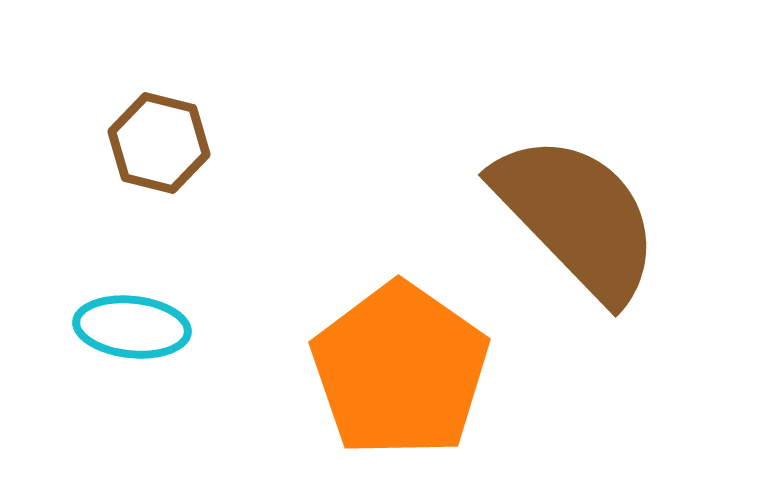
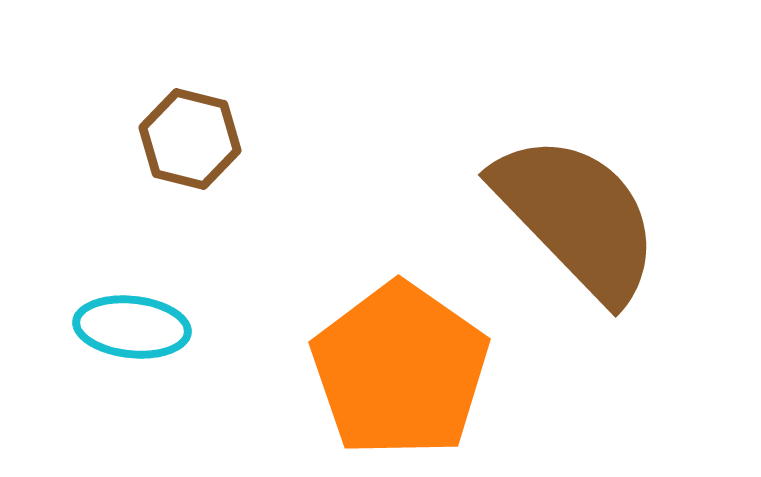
brown hexagon: moved 31 px right, 4 px up
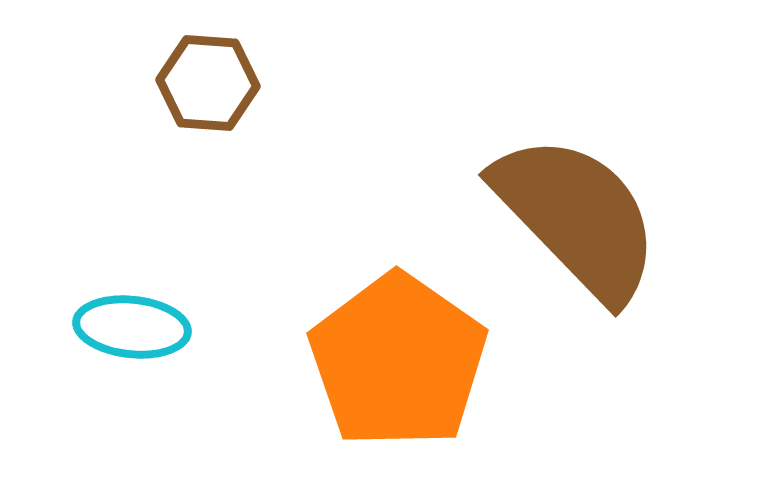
brown hexagon: moved 18 px right, 56 px up; rotated 10 degrees counterclockwise
orange pentagon: moved 2 px left, 9 px up
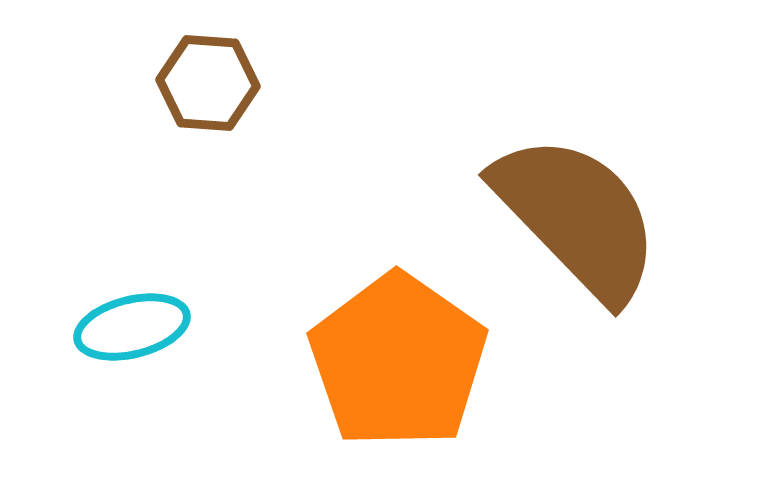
cyan ellipse: rotated 20 degrees counterclockwise
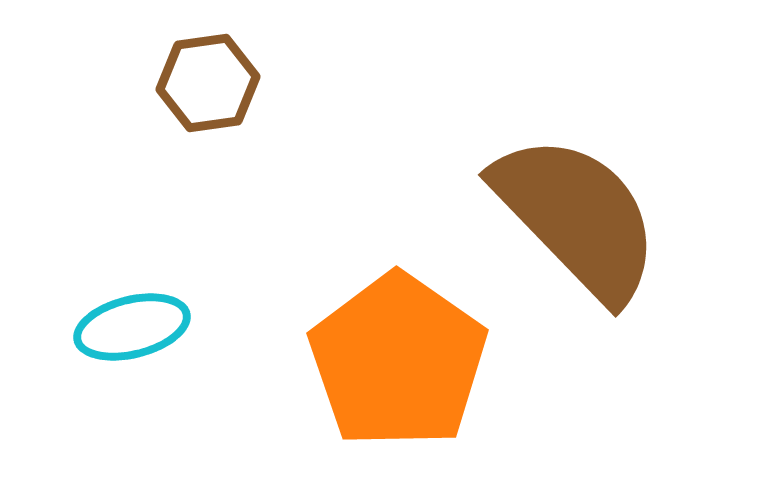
brown hexagon: rotated 12 degrees counterclockwise
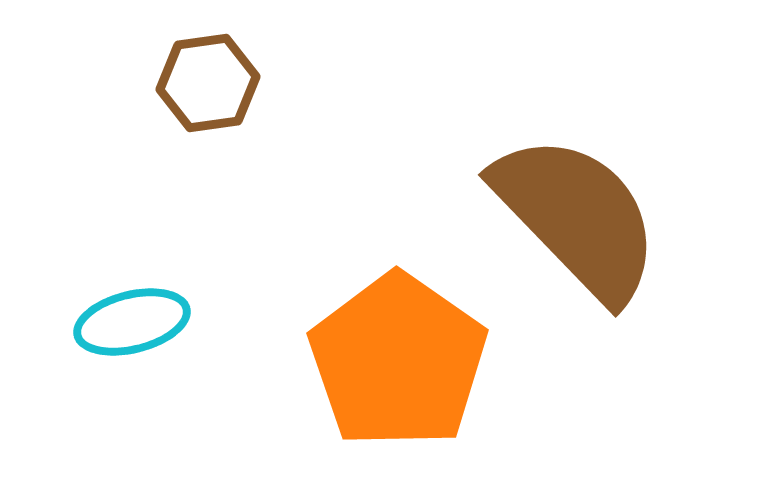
cyan ellipse: moved 5 px up
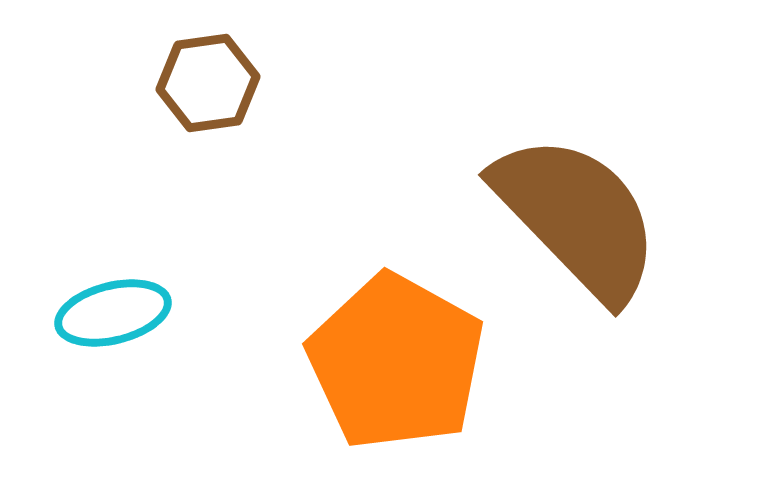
cyan ellipse: moved 19 px left, 9 px up
orange pentagon: moved 2 px left, 1 px down; rotated 6 degrees counterclockwise
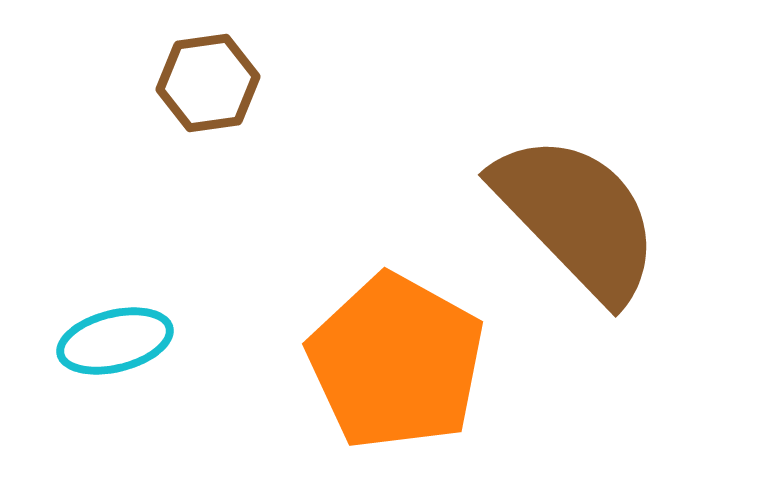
cyan ellipse: moved 2 px right, 28 px down
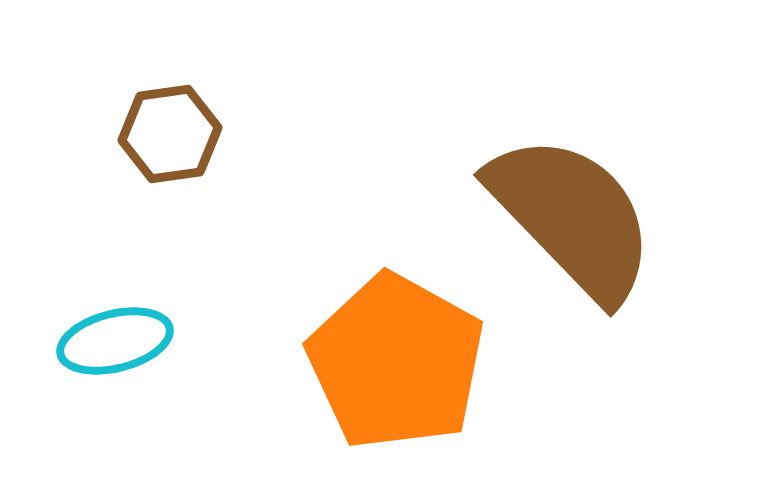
brown hexagon: moved 38 px left, 51 px down
brown semicircle: moved 5 px left
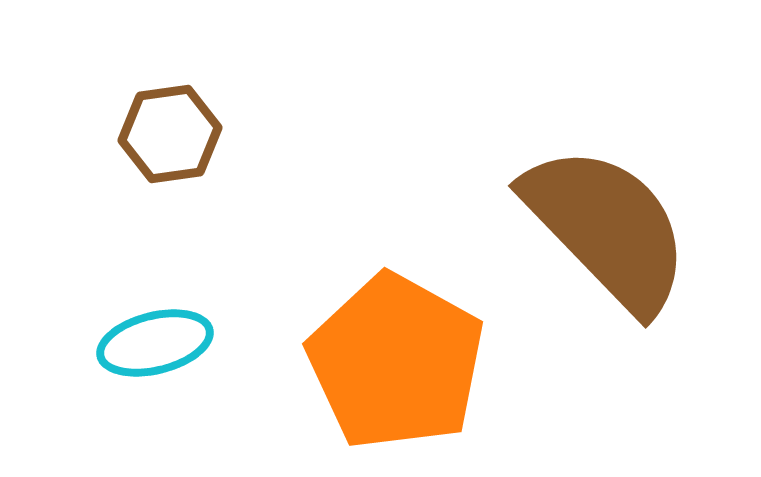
brown semicircle: moved 35 px right, 11 px down
cyan ellipse: moved 40 px right, 2 px down
